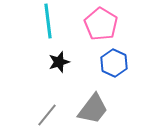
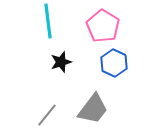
pink pentagon: moved 2 px right, 2 px down
black star: moved 2 px right
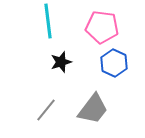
pink pentagon: moved 1 px left, 1 px down; rotated 24 degrees counterclockwise
gray line: moved 1 px left, 5 px up
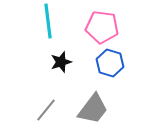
blue hexagon: moved 4 px left; rotated 8 degrees counterclockwise
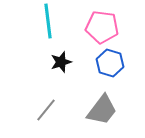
gray trapezoid: moved 9 px right, 1 px down
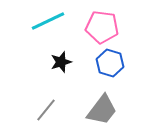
cyan line: rotated 72 degrees clockwise
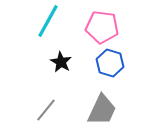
cyan line: rotated 36 degrees counterclockwise
black star: rotated 25 degrees counterclockwise
gray trapezoid: rotated 12 degrees counterclockwise
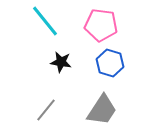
cyan line: moved 3 px left; rotated 68 degrees counterclockwise
pink pentagon: moved 1 px left, 2 px up
black star: rotated 20 degrees counterclockwise
gray trapezoid: rotated 8 degrees clockwise
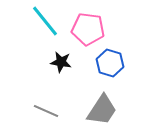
pink pentagon: moved 13 px left, 4 px down
gray line: moved 1 px down; rotated 75 degrees clockwise
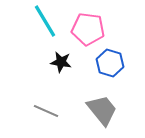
cyan line: rotated 8 degrees clockwise
gray trapezoid: rotated 72 degrees counterclockwise
